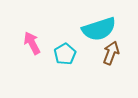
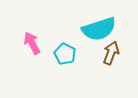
cyan pentagon: rotated 15 degrees counterclockwise
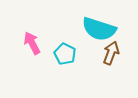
cyan semicircle: rotated 36 degrees clockwise
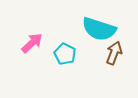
pink arrow: rotated 75 degrees clockwise
brown arrow: moved 3 px right
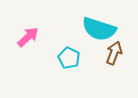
pink arrow: moved 4 px left, 6 px up
cyan pentagon: moved 4 px right, 4 px down
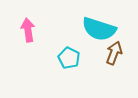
pink arrow: moved 7 px up; rotated 55 degrees counterclockwise
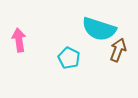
pink arrow: moved 9 px left, 10 px down
brown arrow: moved 4 px right, 3 px up
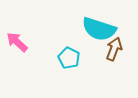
pink arrow: moved 2 px left, 2 px down; rotated 40 degrees counterclockwise
brown arrow: moved 4 px left, 1 px up
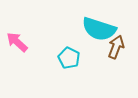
brown arrow: moved 2 px right, 2 px up
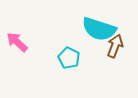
brown arrow: moved 1 px left, 1 px up
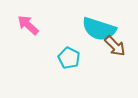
pink arrow: moved 11 px right, 17 px up
brown arrow: rotated 115 degrees clockwise
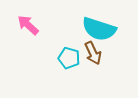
brown arrow: moved 22 px left, 7 px down; rotated 20 degrees clockwise
cyan pentagon: rotated 10 degrees counterclockwise
